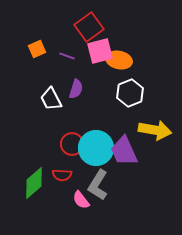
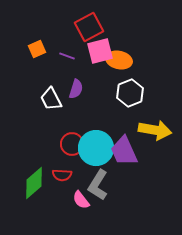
red square: rotated 8 degrees clockwise
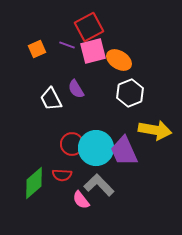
pink square: moved 7 px left
purple line: moved 11 px up
orange ellipse: rotated 20 degrees clockwise
purple semicircle: rotated 132 degrees clockwise
gray L-shape: moved 1 px right; rotated 104 degrees clockwise
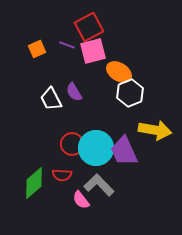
orange ellipse: moved 12 px down
purple semicircle: moved 2 px left, 3 px down
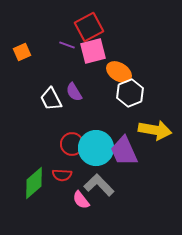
orange square: moved 15 px left, 3 px down
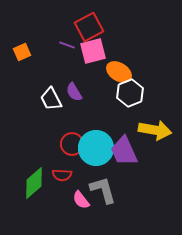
gray L-shape: moved 4 px right, 5 px down; rotated 28 degrees clockwise
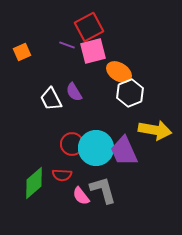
pink semicircle: moved 4 px up
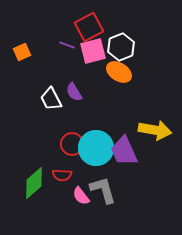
white hexagon: moved 9 px left, 46 px up
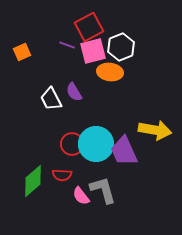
orange ellipse: moved 9 px left; rotated 25 degrees counterclockwise
cyan circle: moved 4 px up
green diamond: moved 1 px left, 2 px up
